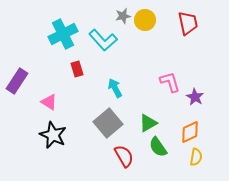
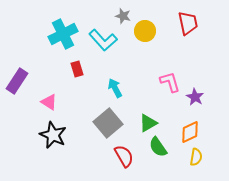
gray star: rotated 28 degrees clockwise
yellow circle: moved 11 px down
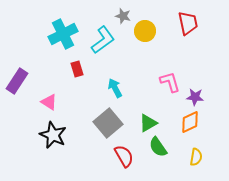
cyan L-shape: rotated 84 degrees counterclockwise
purple star: rotated 24 degrees counterclockwise
orange diamond: moved 10 px up
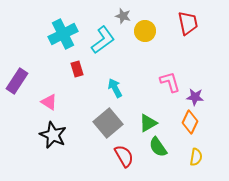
orange diamond: rotated 40 degrees counterclockwise
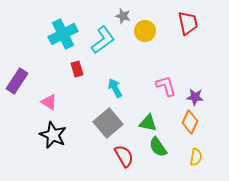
pink L-shape: moved 4 px left, 4 px down
green triangle: rotated 42 degrees clockwise
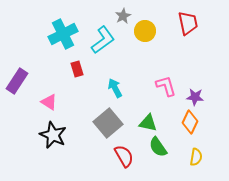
gray star: rotated 28 degrees clockwise
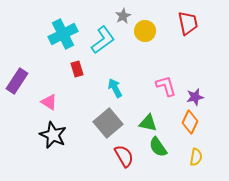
purple star: rotated 18 degrees counterclockwise
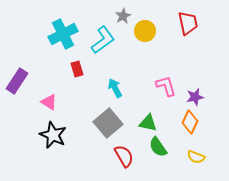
yellow semicircle: rotated 102 degrees clockwise
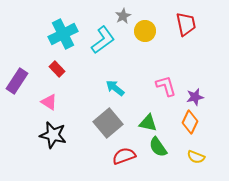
red trapezoid: moved 2 px left, 1 px down
red rectangle: moved 20 px left; rotated 28 degrees counterclockwise
cyan arrow: rotated 24 degrees counterclockwise
black star: rotated 12 degrees counterclockwise
red semicircle: rotated 80 degrees counterclockwise
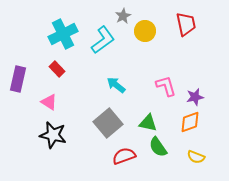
purple rectangle: moved 1 px right, 2 px up; rotated 20 degrees counterclockwise
cyan arrow: moved 1 px right, 3 px up
orange diamond: rotated 45 degrees clockwise
